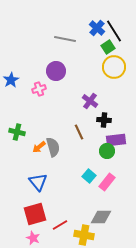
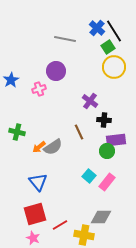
gray semicircle: rotated 72 degrees clockwise
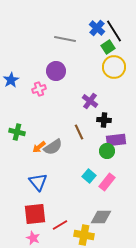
red square: rotated 10 degrees clockwise
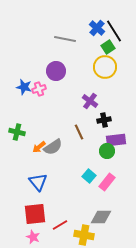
yellow circle: moved 9 px left
blue star: moved 13 px right, 7 px down; rotated 28 degrees counterclockwise
black cross: rotated 16 degrees counterclockwise
pink star: moved 1 px up
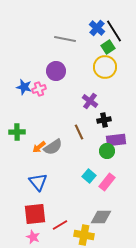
green cross: rotated 14 degrees counterclockwise
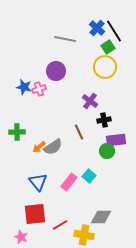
pink rectangle: moved 38 px left
pink star: moved 12 px left
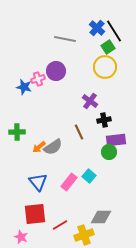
pink cross: moved 1 px left, 10 px up
green circle: moved 2 px right, 1 px down
yellow cross: rotated 30 degrees counterclockwise
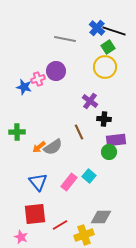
black line: rotated 40 degrees counterclockwise
black cross: moved 1 px up; rotated 16 degrees clockwise
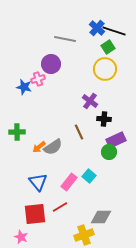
yellow circle: moved 2 px down
purple circle: moved 5 px left, 7 px up
purple rectangle: rotated 18 degrees counterclockwise
red line: moved 18 px up
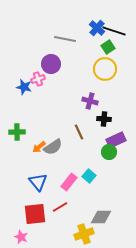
purple cross: rotated 21 degrees counterclockwise
yellow cross: moved 1 px up
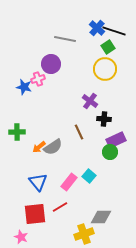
purple cross: rotated 21 degrees clockwise
green circle: moved 1 px right
